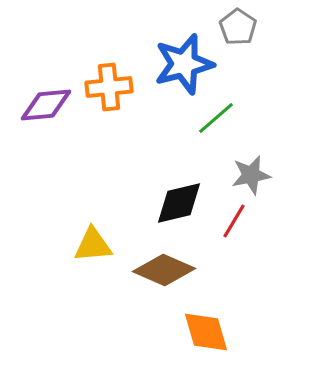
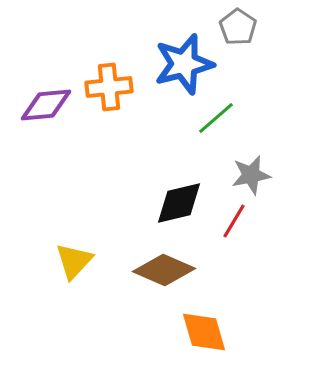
yellow triangle: moved 19 px left, 16 px down; rotated 42 degrees counterclockwise
orange diamond: moved 2 px left
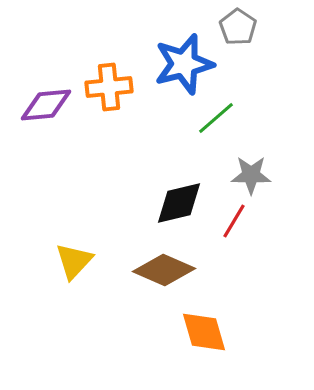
gray star: rotated 12 degrees clockwise
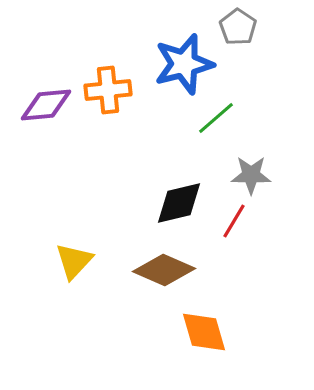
orange cross: moved 1 px left, 3 px down
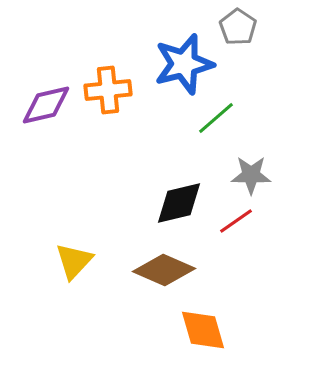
purple diamond: rotated 8 degrees counterclockwise
red line: moved 2 px right; rotated 24 degrees clockwise
orange diamond: moved 1 px left, 2 px up
